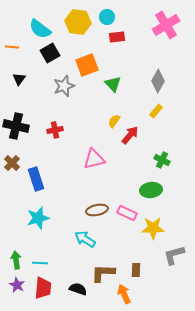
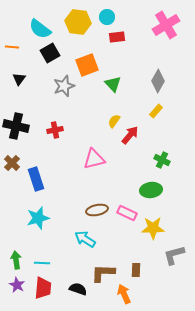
cyan line: moved 2 px right
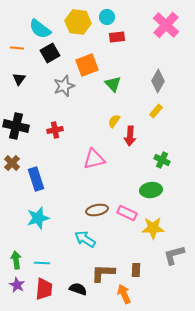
pink cross: rotated 16 degrees counterclockwise
orange line: moved 5 px right, 1 px down
red arrow: moved 1 px down; rotated 144 degrees clockwise
red trapezoid: moved 1 px right, 1 px down
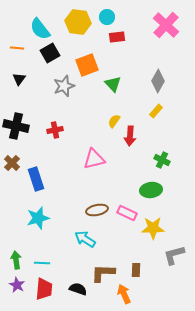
cyan semicircle: rotated 15 degrees clockwise
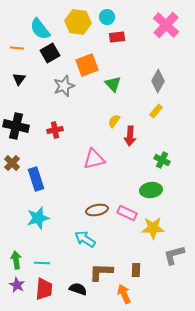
brown L-shape: moved 2 px left, 1 px up
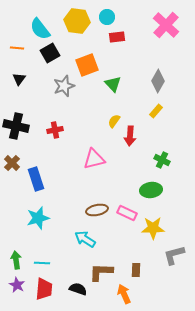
yellow hexagon: moved 1 px left, 1 px up
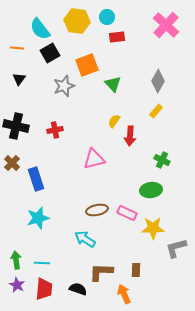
gray L-shape: moved 2 px right, 7 px up
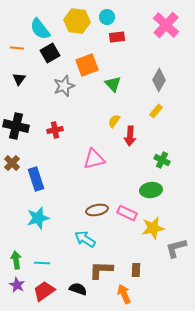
gray diamond: moved 1 px right, 1 px up
yellow star: rotated 10 degrees counterclockwise
brown L-shape: moved 2 px up
red trapezoid: moved 2 px down; rotated 130 degrees counterclockwise
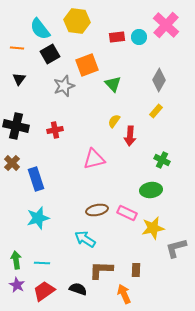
cyan circle: moved 32 px right, 20 px down
black square: moved 1 px down
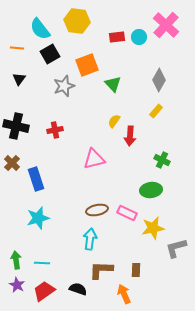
cyan arrow: moved 5 px right; rotated 65 degrees clockwise
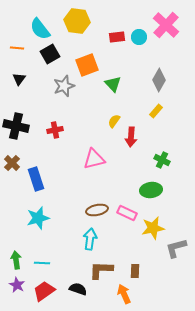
red arrow: moved 1 px right, 1 px down
brown rectangle: moved 1 px left, 1 px down
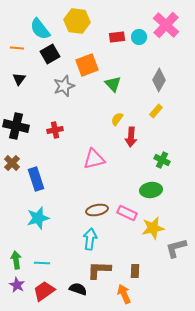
yellow semicircle: moved 3 px right, 2 px up
brown L-shape: moved 2 px left
